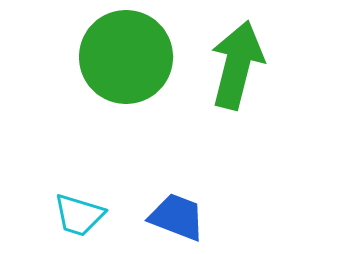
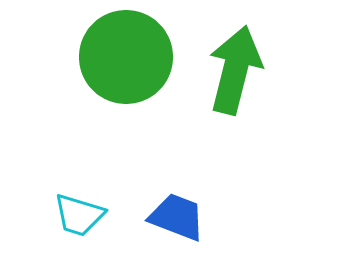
green arrow: moved 2 px left, 5 px down
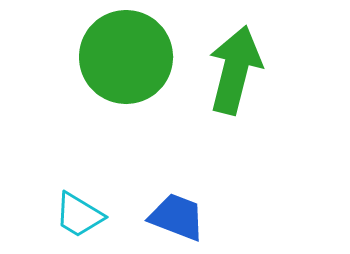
cyan trapezoid: rotated 14 degrees clockwise
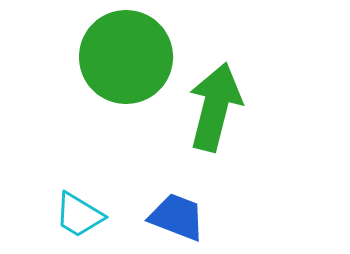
green arrow: moved 20 px left, 37 px down
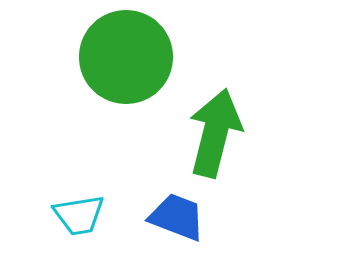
green arrow: moved 26 px down
cyan trapezoid: rotated 40 degrees counterclockwise
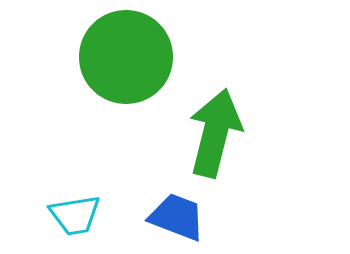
cyan trapezoid: moved 4 px left
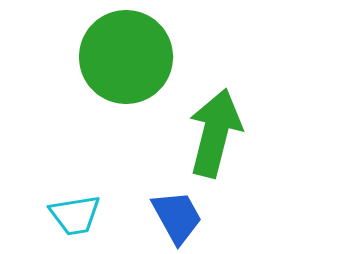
blue trapezoid: rotated 40 degrees clockwise
